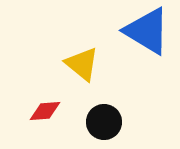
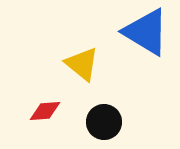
blue triangle: moved 1 px left, 1 px down
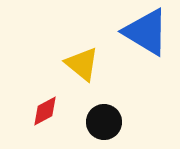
red diamond: rotated 24 degrees counterclockwise
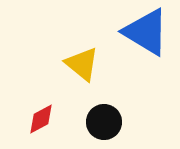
red diamond: moved 4 px left, 8 px down
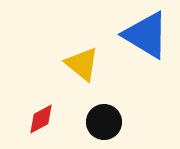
blue triangle: moved 3 px down
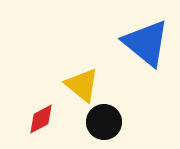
blue triangle: moved 8 px down; rotated 8 degrees clockwise
yellow triangle: moved 21 px down
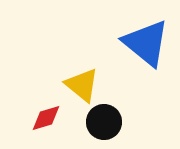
red diamond: moved 5 px right, 1 px up; rotated 12 degrees clockwise
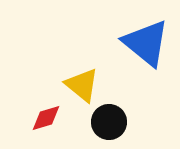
black circle: moved 5 px right
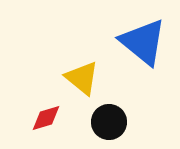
blue triangle: moved 3 px left, 1 px up
yellow triangle: moved 7 px up
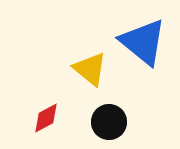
yellow triangle: moved 8 px right, 9 px up
red diamond: rotated 12 degrees counterclockwise
